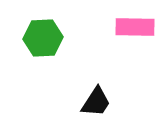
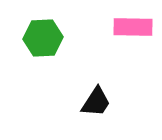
pink rectangle: moved 2 px left
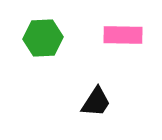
pink rectangle: moved 10 px left, 8 px down
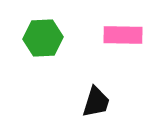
black trapezoid: rotated 16 degrees counterclockwise
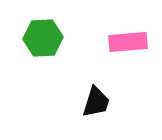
pink rectangle: moved 5 px right, 7 px down; rotated 6 degrees counterclockwise
